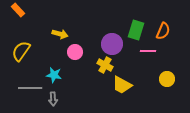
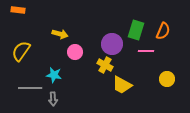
orange rectangle: rotated 40 degrees counterclockwise
pink line: moved 2 px left
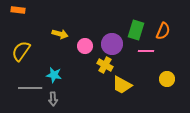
pink circle: moved 10 px right, 6 px up
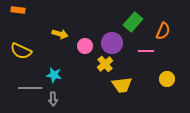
green rectangle: moved 3 px left, 8 px up; rotated 24 degrees clockwise
purple circle: moved 1 px up
yellow semicircle: rotated 100 degrees counterclockwise
yellow cross: moved 1 px up; rotated 21 degrees clockwise
yellow trapezoid: rotated 35 degrees counterclockwise
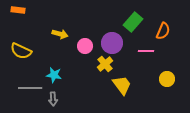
yellow trapezoid: rotated 120 degrees counterclockwise
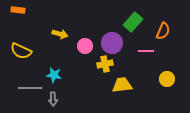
yellow cross: rotated 28 degrees clockwise
yellow trapezoid: rotated 60 degrees counterclockwise
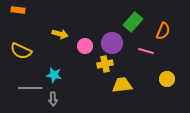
pink line: rotated 14 degrees clockwise
